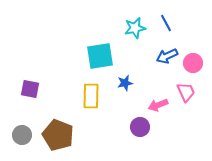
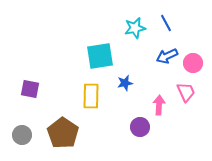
pink arrow: moved 1 px right; rotated 114 degrees clockwise
brown pentagon: moved 5 px right, 2 px up; rotated 12 degrees clockwise
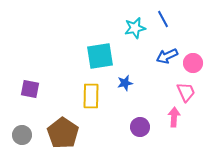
blue line: moved 3 px left, 4 px up
pink arrow: moved 15 px right, 12 px down
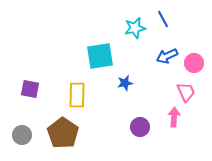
pink circle: moved 1 px right
yellow rectangle: moved 14 px left, 1 px up
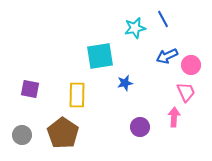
pink circle: moved 3 px left, 2 px down
